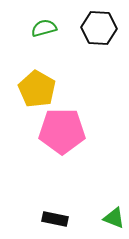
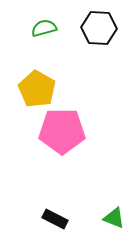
black rectangle: rotated 15 degrees clockwise
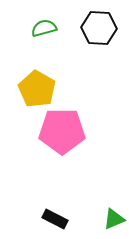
green triangle: moved 1 px down; rotated 45 degrees counterclockwise
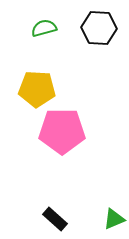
yellow pentagon: rotated 27 degrees counterclockwise
black rectangle: rotated 15 degrees clockwise
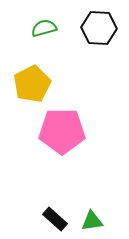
yellow pentagon: moved 5 px left, 5 px up; rotated 30 degrees counterclockwise
green triangle: moved 22 px left, 2 px down; rotated 15 degrees clockwise
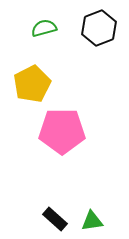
black hexagon: rotated 24 degrees counterclockwise
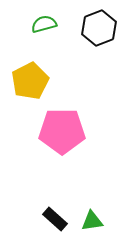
green semicircle: moved 4 px up
yellow pentagon: moved 2 px left, 3 px up
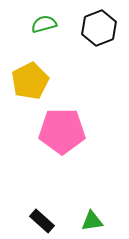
black rectangle: moved 13 px left, 2 px down
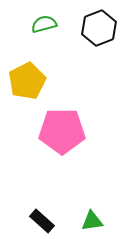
yellow pentagon: moved 3 px left
